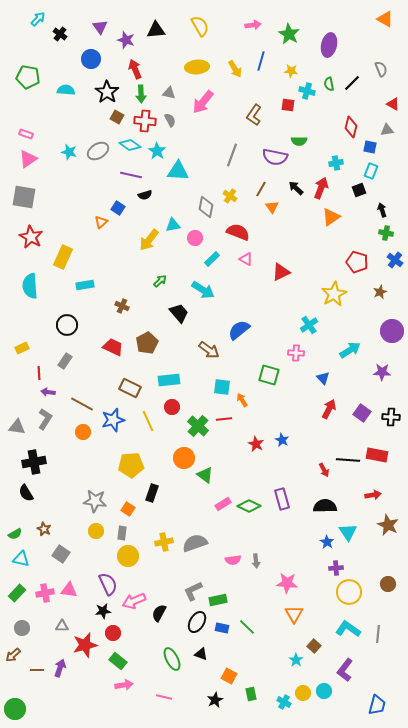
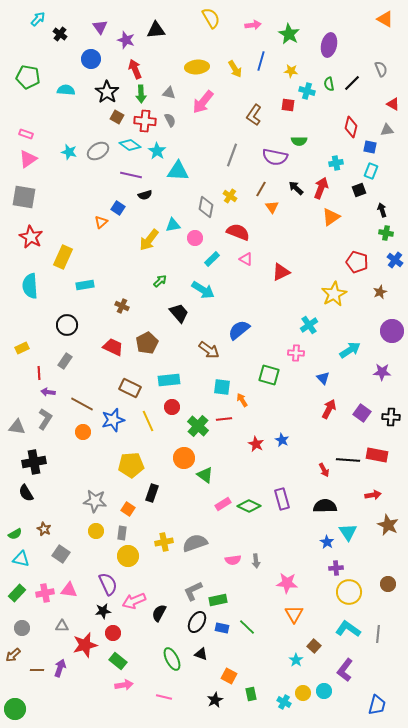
yellow semicircle at (200, 26): moved 11 px right, 8 px up
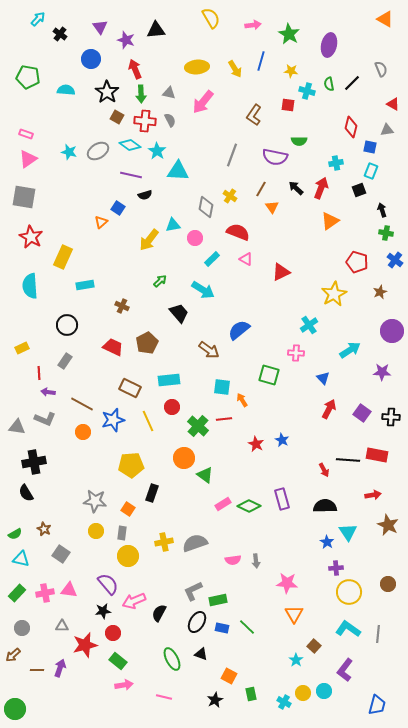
orange triangle at (331, 217): moved 1 px left, 4 px down
gray L-shape at (45, 419): rotated 80 degrees clockwise
purple semicircle at (108, 584): rotated 15 degrees counterclockwise
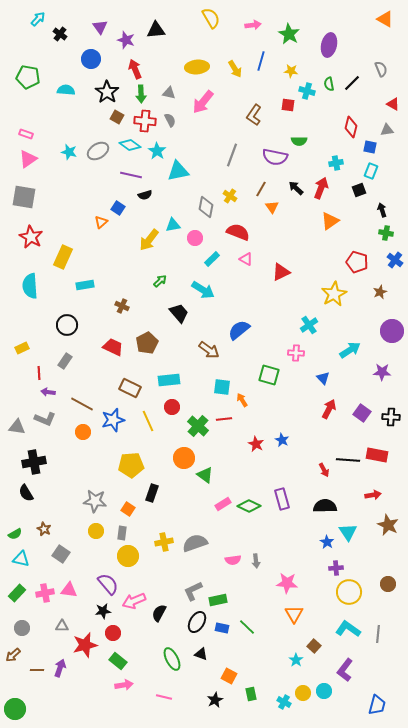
cyan triangle at (178, 171): rotated 15 degrees counterclockwise
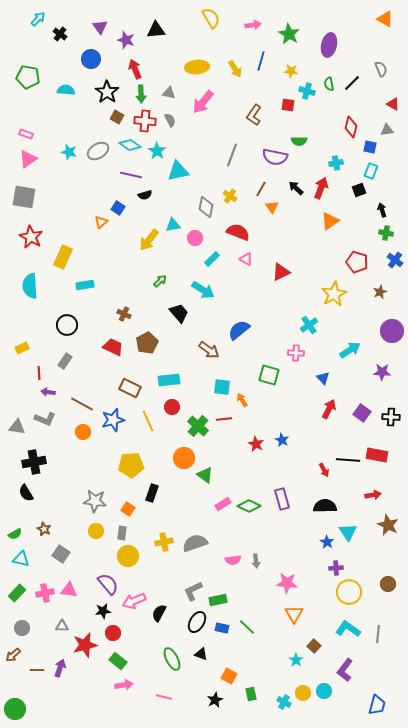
brown cross at (122, 306): moved 2 px right, 8 px down
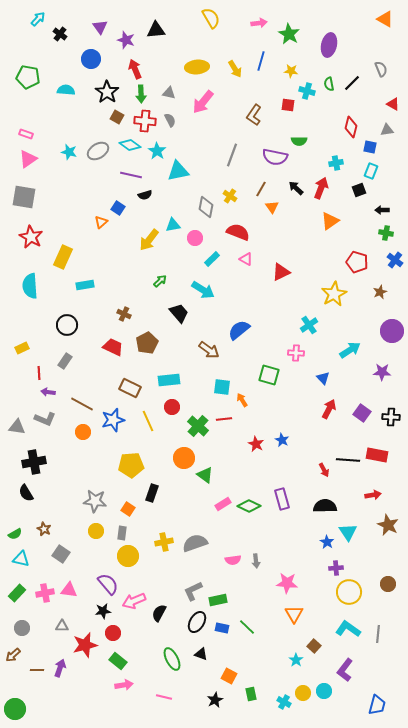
pink arrow at (253, 25): moved 6 px right, 2 px up
black arrow at (382, 210): rotated 72 degrees counterclockwise
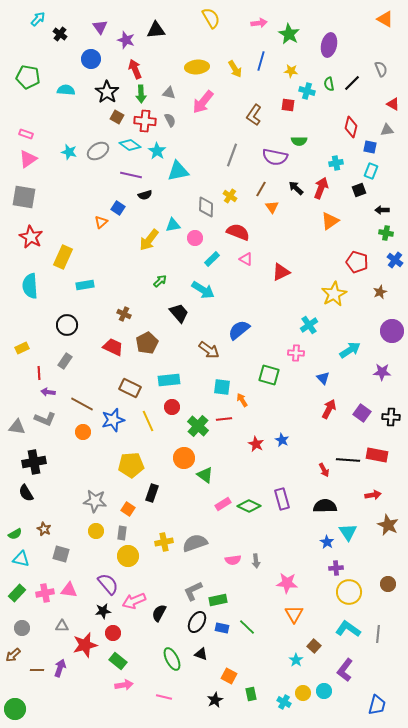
gray diamond at (206, 207): rotated 10 degrees counterclockwise
gray square at (61, 554): rotated 18 degrees counterclockwise
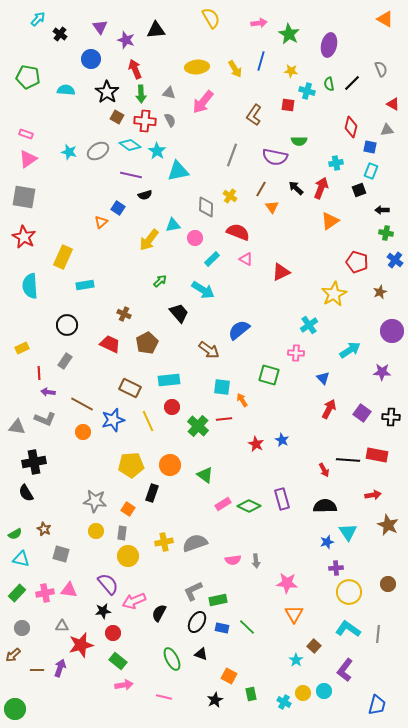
red star at (31, 237): moved 7 px left
red trapezoid at (113, 347): moved 3 px left, 3 px up
orange circle at (184, 458): moved 14 px left, 7 px down
blue star at (327, 542): rotated 24 degrees clockwise
red star at (85, 645): moved 4 px left
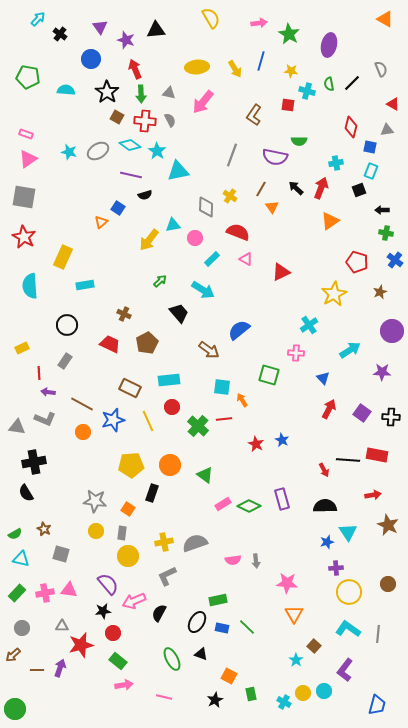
gray L-shape at (193, 591): moved 26 px left, 15 px up
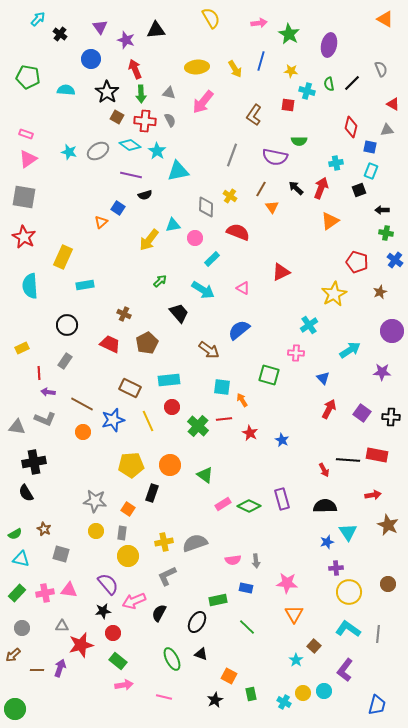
pink triangle at (246, 259): moved 3 px left, 29 px down
red star at (256, 444): moved 6 px left, 11 px up
blue rectangle at (222, 628): moved 24 px right, 40 px up
